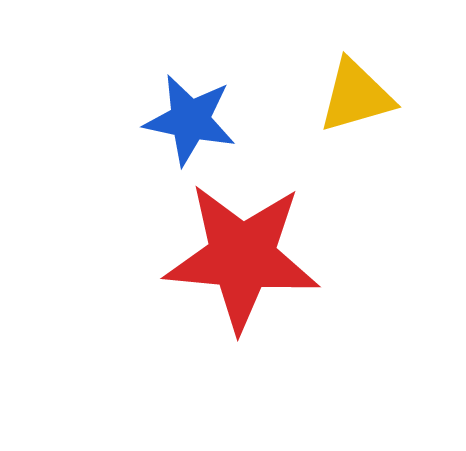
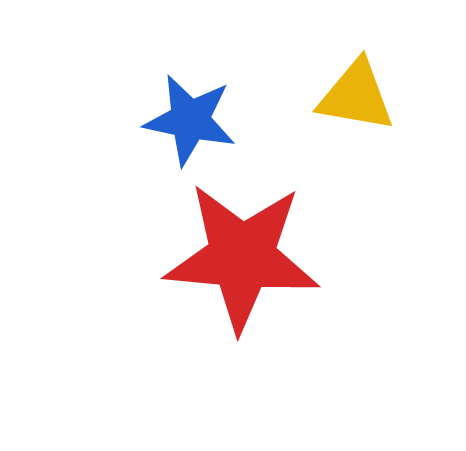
yellow triangle: rotated 26 degrees clockwise
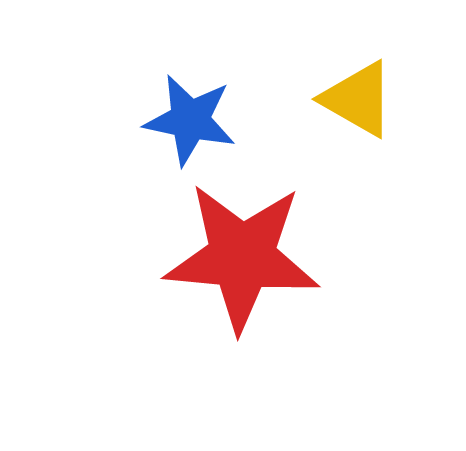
yellow triangle: moved 2 px right, 3 px down; rotated 20 degrees clockwise
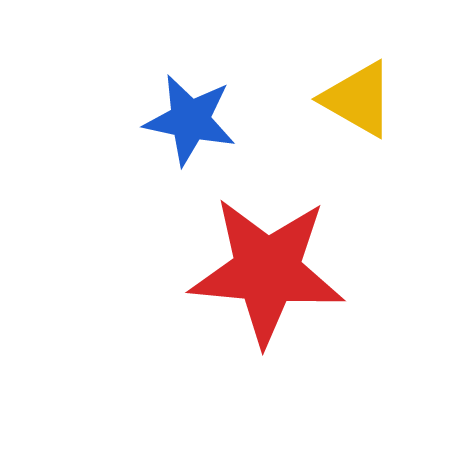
red star: moved 25 px right, 14 px down
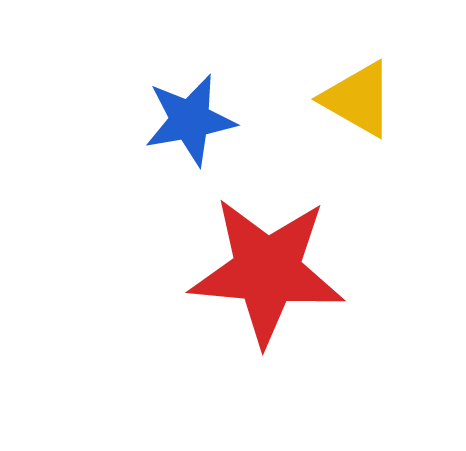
blue star: rotated 22 degrees counterclockwise
